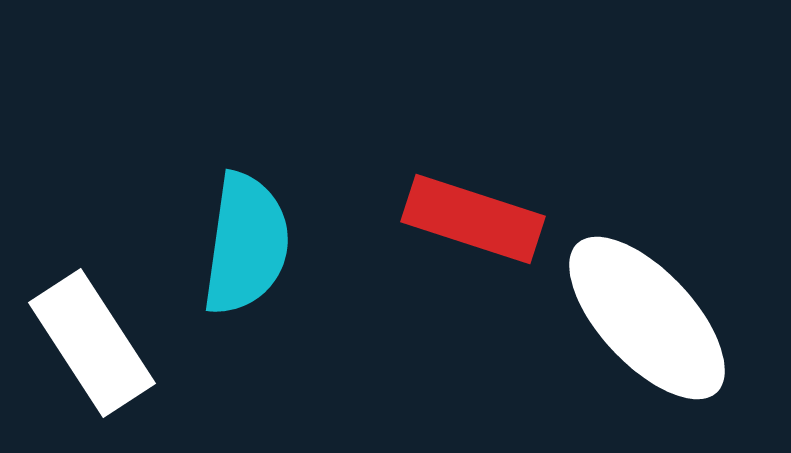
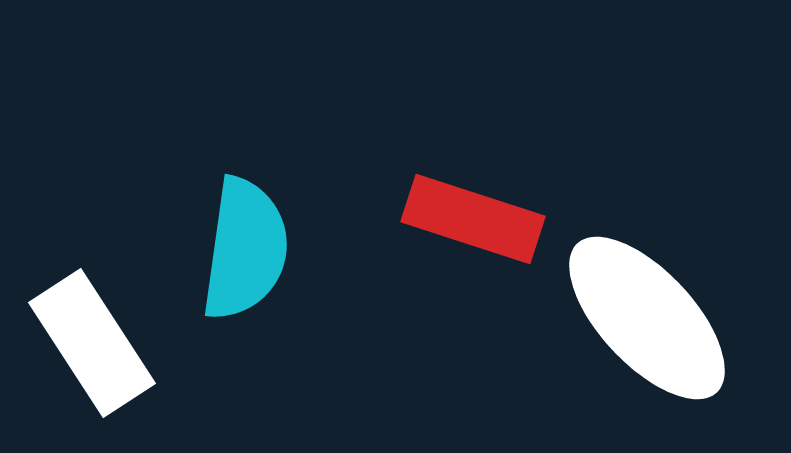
cyan semicircle: moved 1 px left, 5 px down
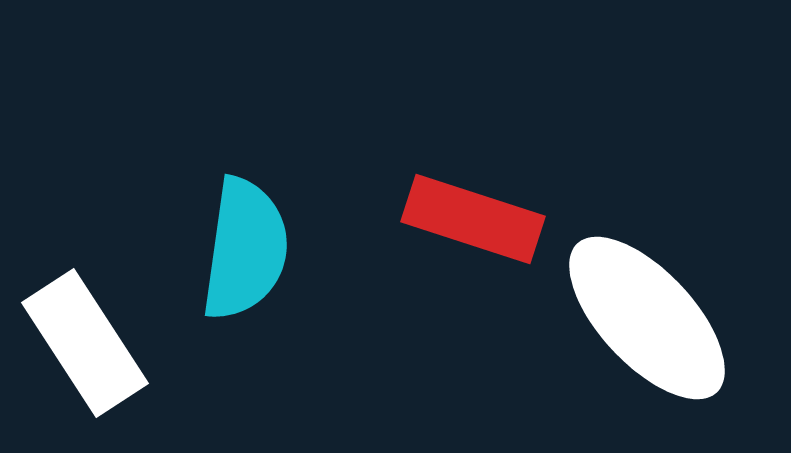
white rectangle: moved 7 px left
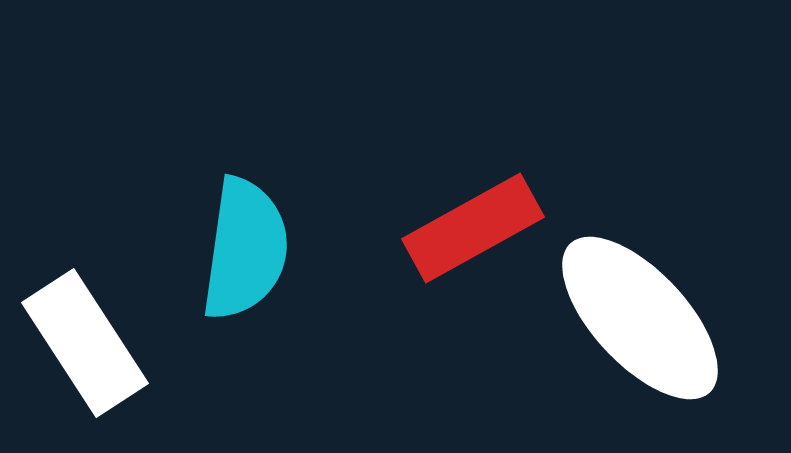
red rectangle: moved 9 px down; rotated 47 degrees counterclockwise
white ellipse: moved 7 px left
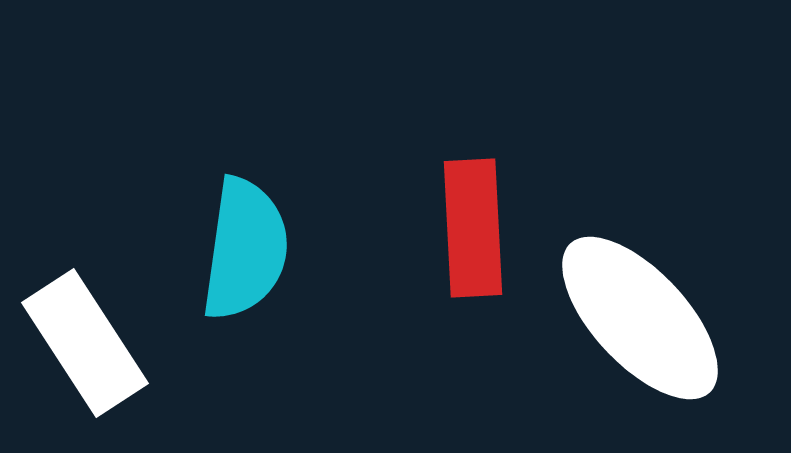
red rectangle: rotated 64 degrees counterclockwise
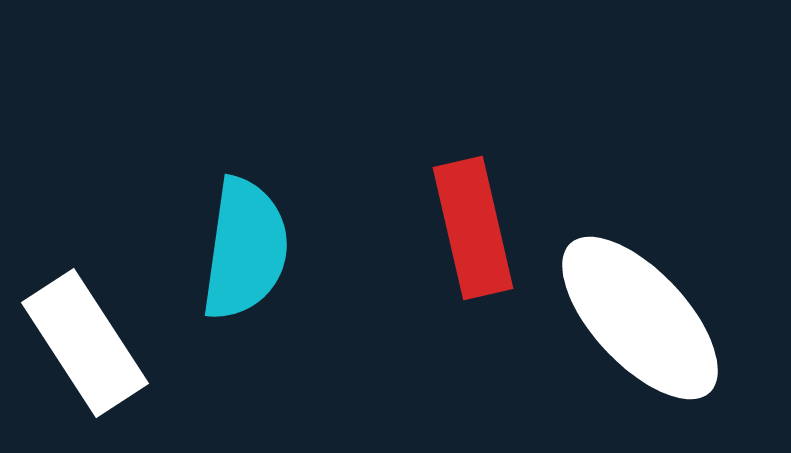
red rectangle: rotated 10 degrees counterclockwise
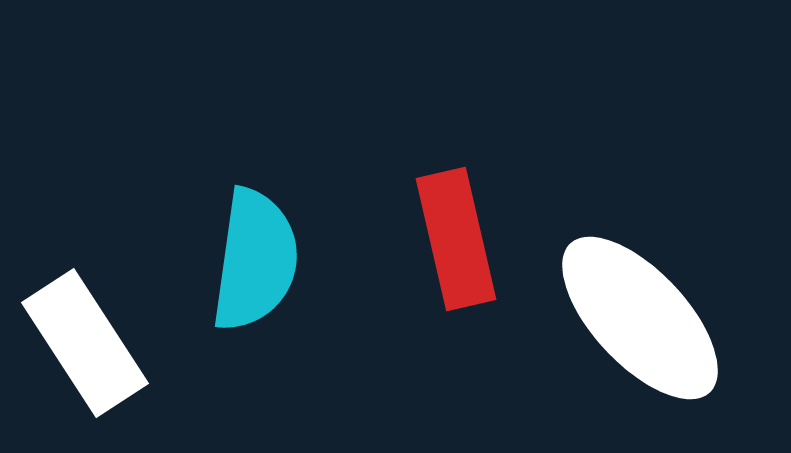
red rectangle: moved 17 px left, 11 px down
cyan semicircle: moved 10 px right, 11 px down
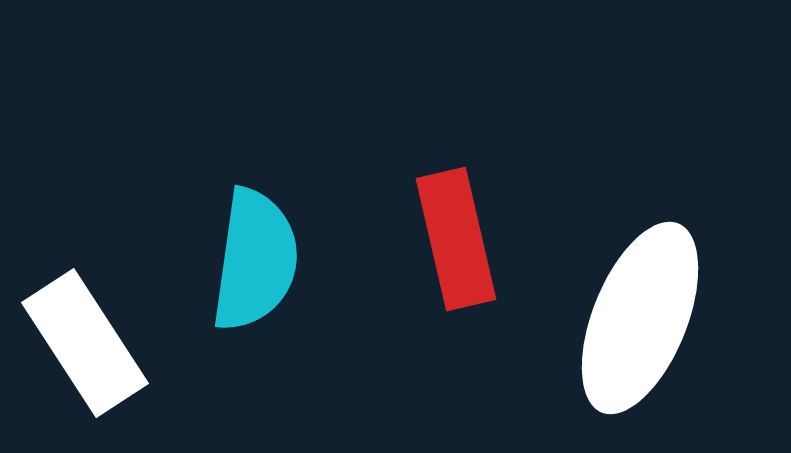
white ellipse: rotated 65 degrees clockwise
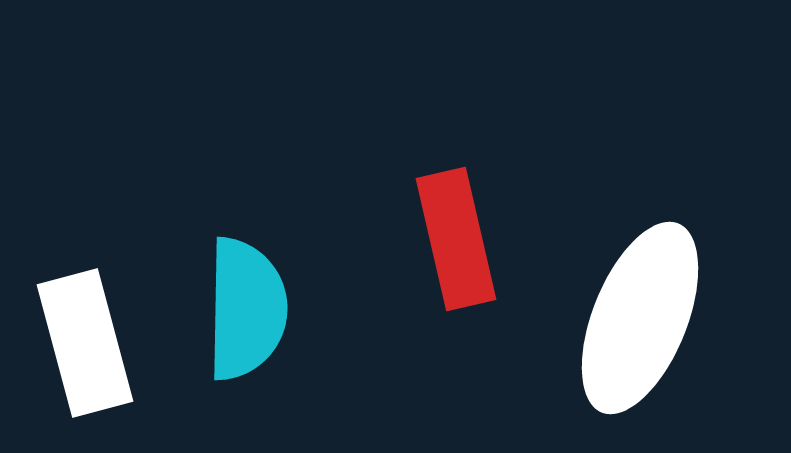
cyan semicircle: moved 9 px left, 49 px down; rotated 7 degrees counterclockwise
white rectangle: rotated 18 degrees clockwise
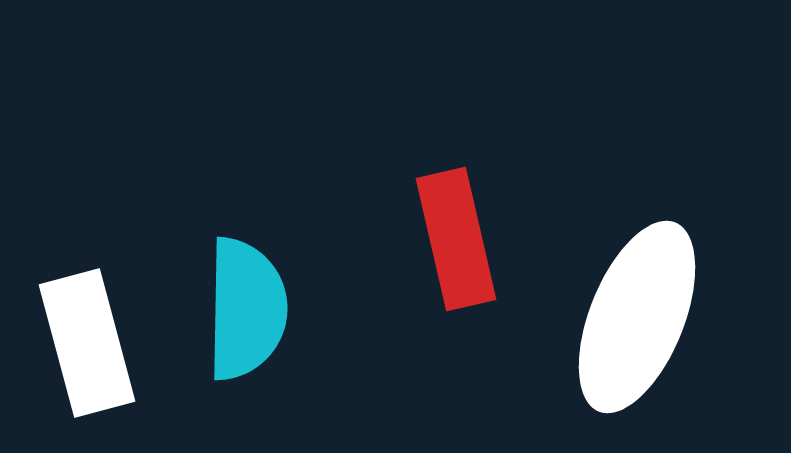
white ellipse: moved 3 px left, 1 px up
white rectangle: moved 2 px right
